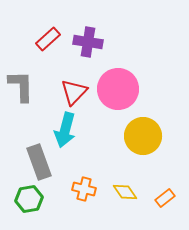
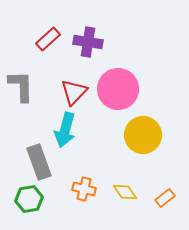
yellow circle: moved 1 px up
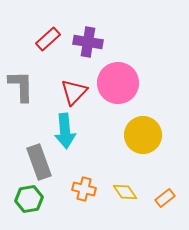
pink circle: moved 6 px up
cyan arrow: moved 1 px down; rotated 20 degrees counterclockwise
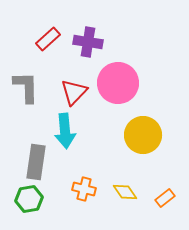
gray L-shape: moved 5 px right, 1 px down
gray rectangle: moved 3 px left; rotated 28 degrees clockwise
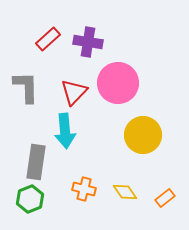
green hexagon: moved 1 px right; rotated 12 degrees counterclockwise
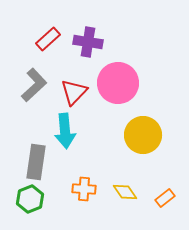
gray L-shape: moved 8 px right, 2 px up; rotated 48 degrees clockwise
orange cross: rotated 10 degrees counterclockwise
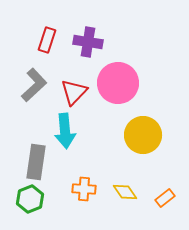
red rectangle: moved 1 px left, 1 px down; rotated 30 degrees counterclockwise
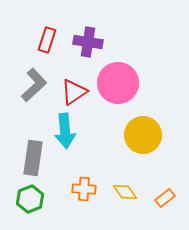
red triangle: rotated 12 degrees clockwise
gray rectangle: moved 3 px left, 4 px up
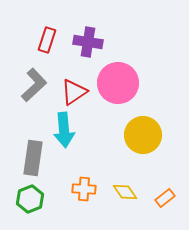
cyan arrow: moved 1 px left, 1 px up
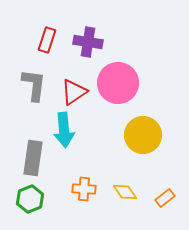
gray L-shape: rotated 40 degrees counterclockwise
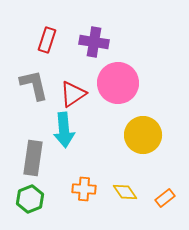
purple cross: moved 6 px right
gray L-shape: rotated 20 degrees counterclockwise
red triangle: moved 1 px left, 2 px down
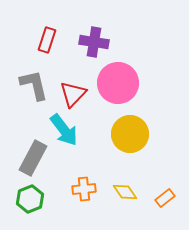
red triangle: rotated 12 degrees counterclockwise
cyan arrow: rotated 32 degrees counterclockwise
yellow circle: moved 13 px left, 1 px up
gray rectangle: rotated 20 degrees clockwise
orange cross: rotated 10 degrees counterclockwise
